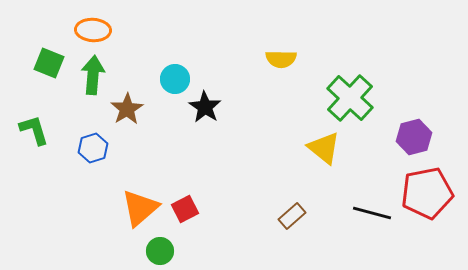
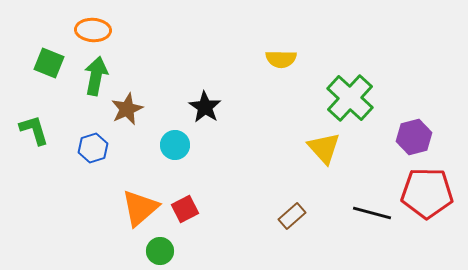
green arrow: moved 3 px right, 1 px down; rotated 6 degrees clockwise
cyan circle: moved 66 px down
brown star: rotated 8 degrees clockwise
yellow triangle: rotated 9 degrees clockwise
red pentagon: rotated 12 degrees clockwise
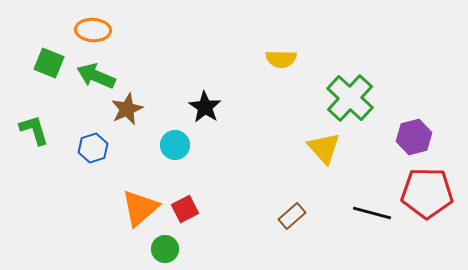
green arrow: rotated 78 degrees counterclockwise
green circle: moved 5 px right, 2 px up
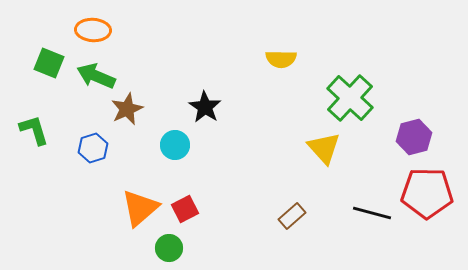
green circle: moved 4 px right, 1 px up
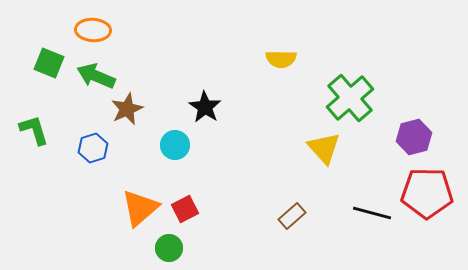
green cross: rotated 6 degrees clockwise
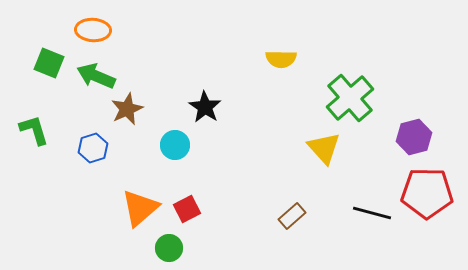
red square: moved 2 px right
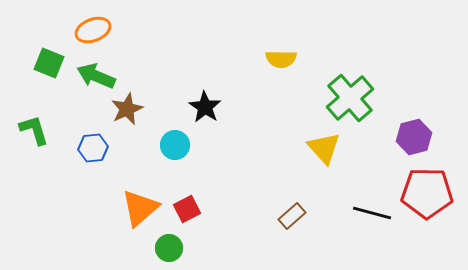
orange ellipse: rotated 24 degrees counterclockwise
blue hexagon: rotated 12 degrees clockwise
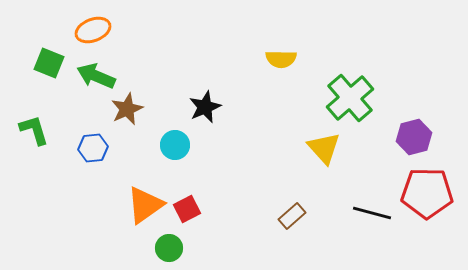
black star: rotated 16 degrees clockwise
orange triangle: moved 5 px right, 3 px up; rotated 6 degrees clockwise
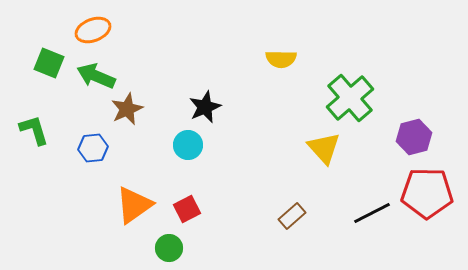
cyan circle: moved 13 px right
orange triangle: moved 11 px left
black line: rotated 42 degrees counterclockwise
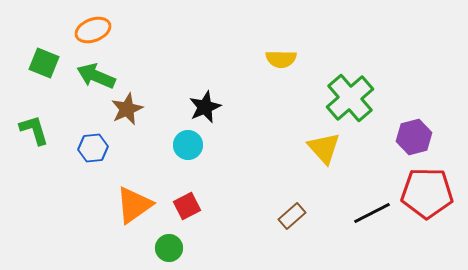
green square: moved 5 px left
red square: moved 3 px up
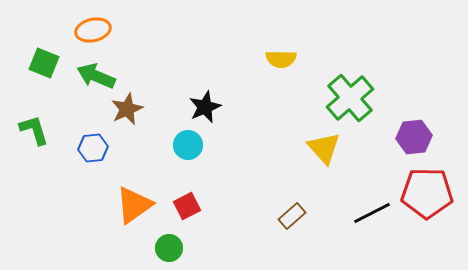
orange ellipse: rotated 8 degrees clockwise
purple hexagon: rotated 8 degrees clockwise
